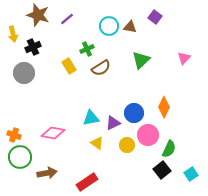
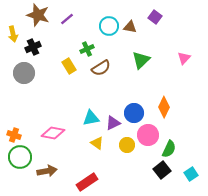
brown arrow: moved 2 px up
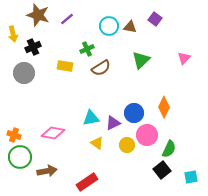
purple square: moved 2 px down
yellow rectangle: moved 4 px left; rotated 49 degrees counterclockwise
pink circle: moved 1 px left
cyan square: moved 3 px down; rotated 24 degrees clockwise
